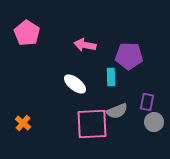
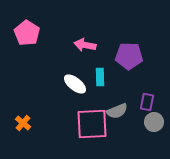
cyan rectangle: moved 11 px left
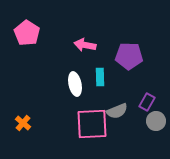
white ellipse: rotated 40 degrees clockwise
purple rectangle: rotated 18 degrees clockwise
gray circle: moved 2 px right, 1 px up
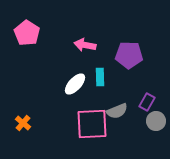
purple pentagon: moved 1 px up
white ellipse: rotated 55 degrees clockwise
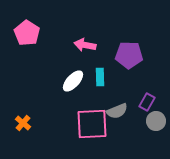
white ellipse: moved 2 px left, 3 px up
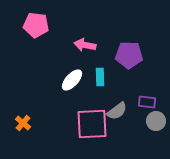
pink pentagon: moved 9 px right, 8 px up; rotated 25 degrees counterclockwise
white ellipse: moved 1 px left, 1 px up
purple rectangle: rotated 66 degrees clockwise
gray semicircle: rotated 15 degrees counterclockwise
